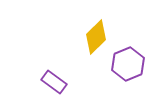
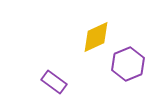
yellow diamond: rotated 20 degrees clockwise
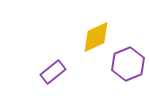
purple rectangle: moved 1 px left, 10 px up; rotated 75 degrees counterclockwise
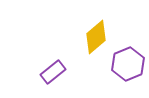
yellow diamond: rotated 16 degrees counterclockwise
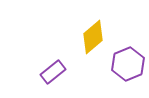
yellow diamond: moved 3 px left
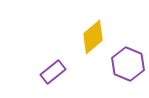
purple hexagon: rotated 16 degrees counterclockwise
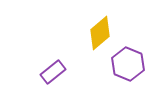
yellow diamond: moved 7 px right, 4 px up
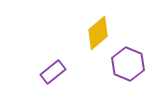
yellow diamond: moved 2 px left
